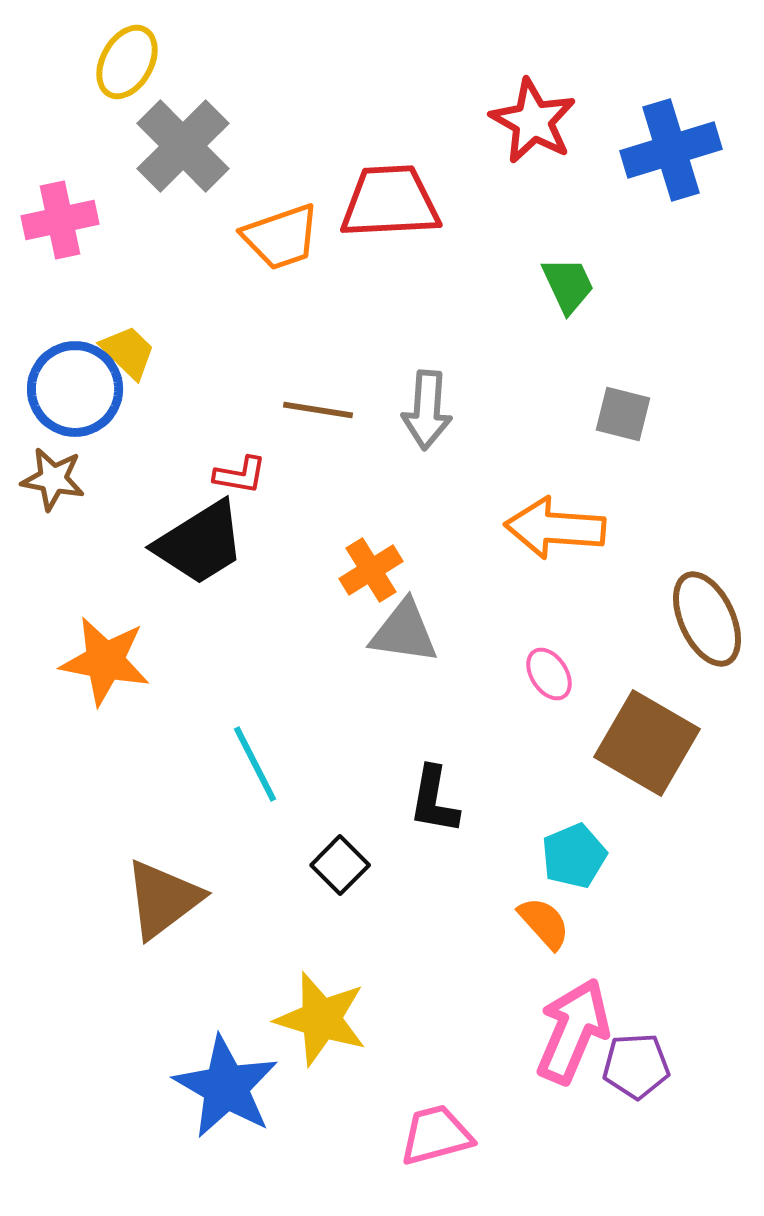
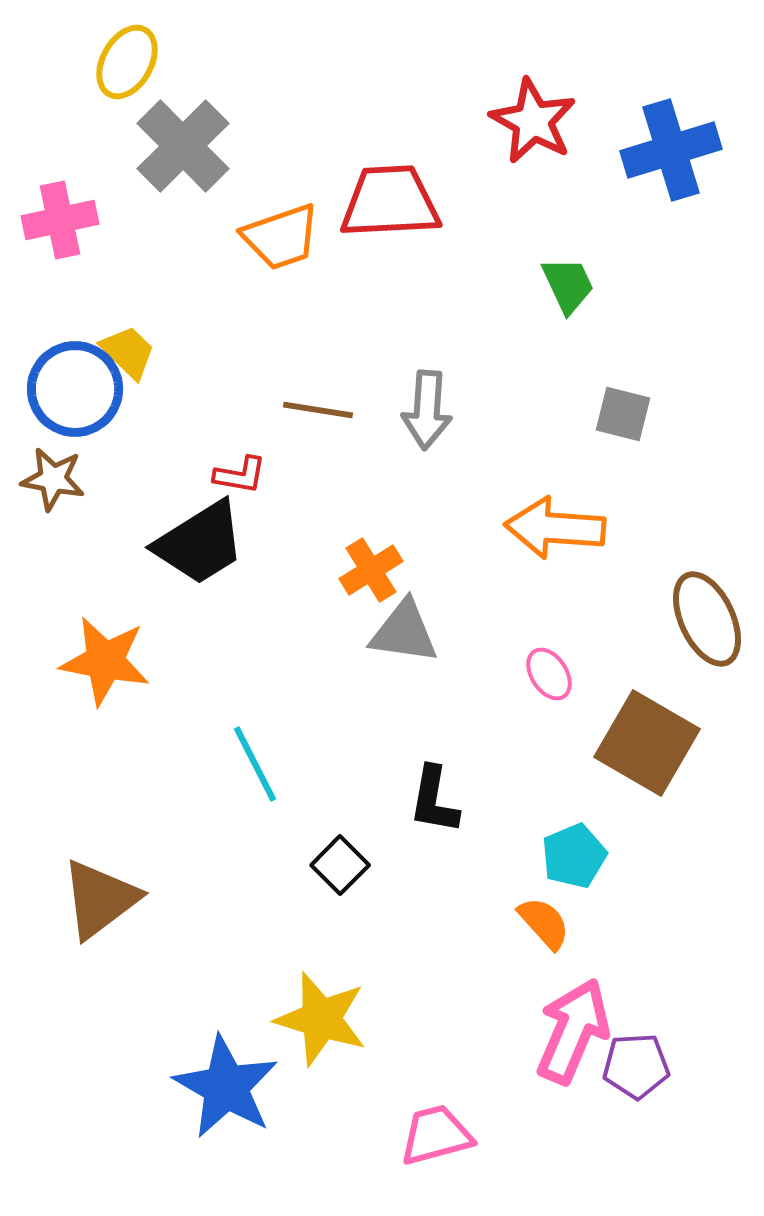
brown triangle: moved 63 px left
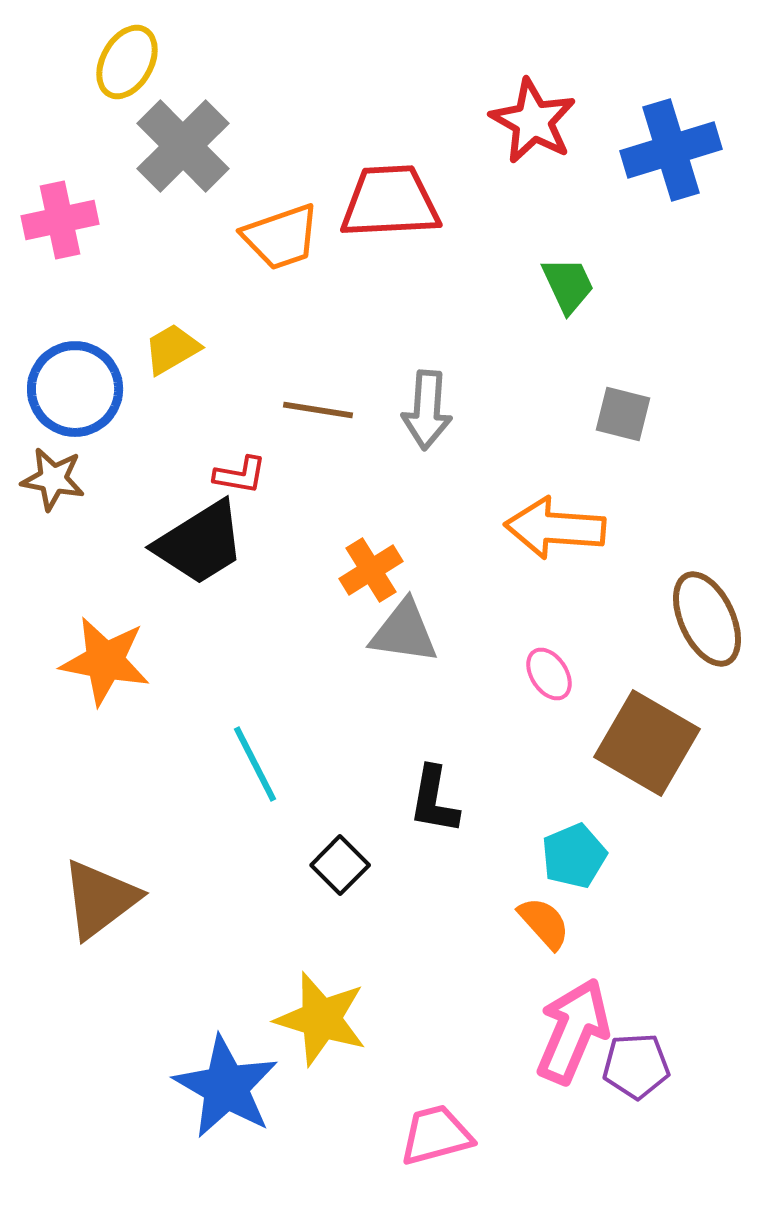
yellow trapezoid: moved 44 px right, 3 px up; rotated 74 degrees counterclockwise
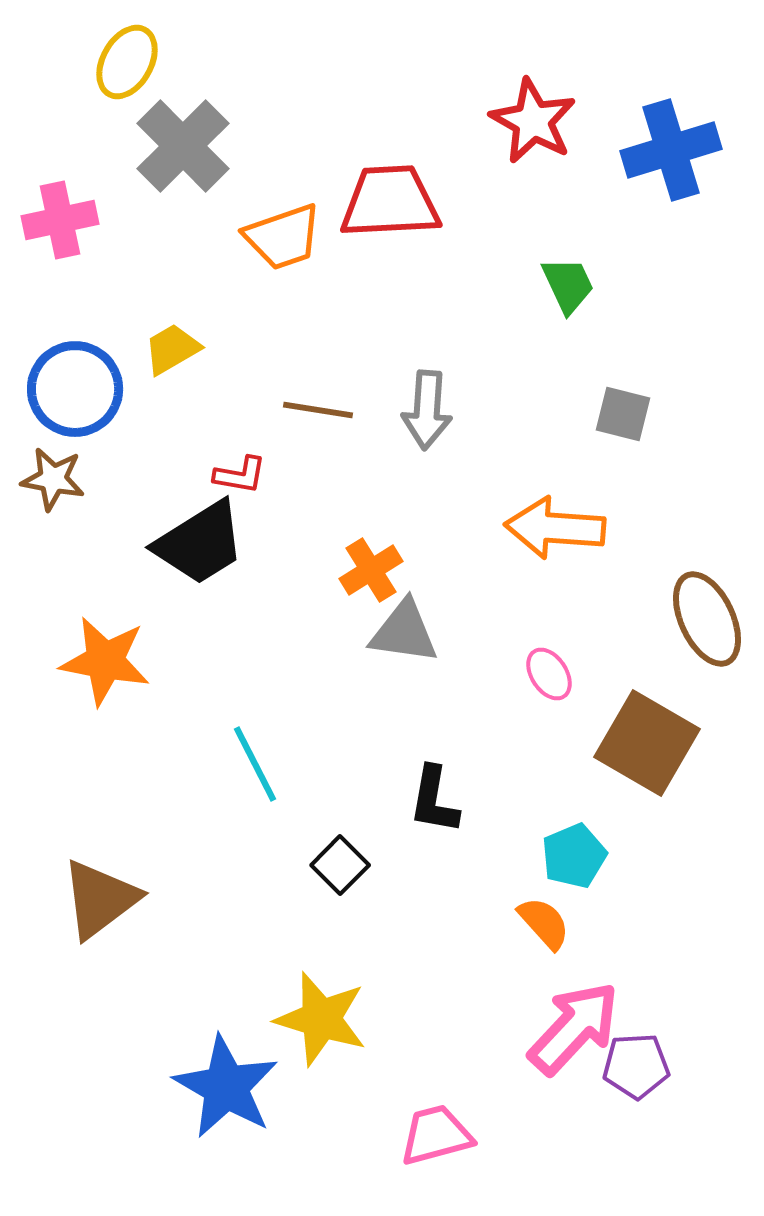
orange trapezoid: moved 2 px right
pink arrow: moved 1 px right, 3 px up; rotated 20 degrees clockwise
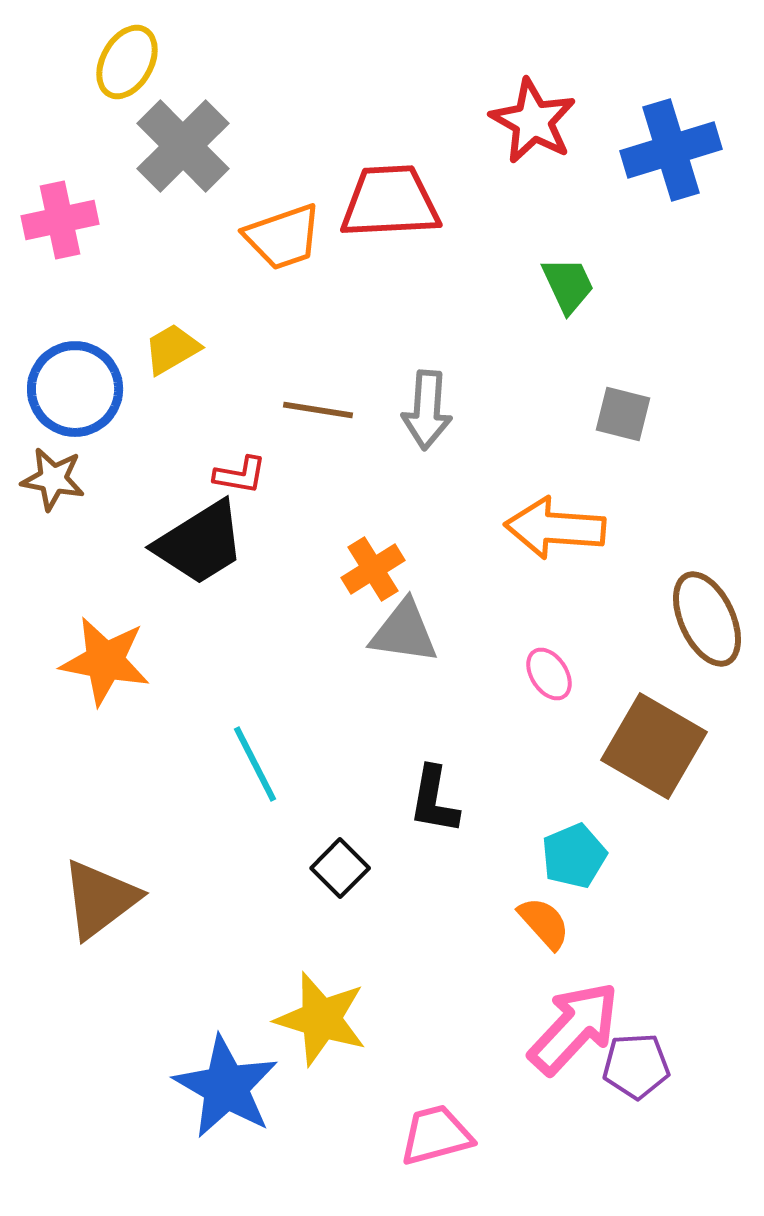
orange cross: moved 2 px right, 1 px up
brown square: moved 7 px right, 3 px down
black square: moved 3 px down
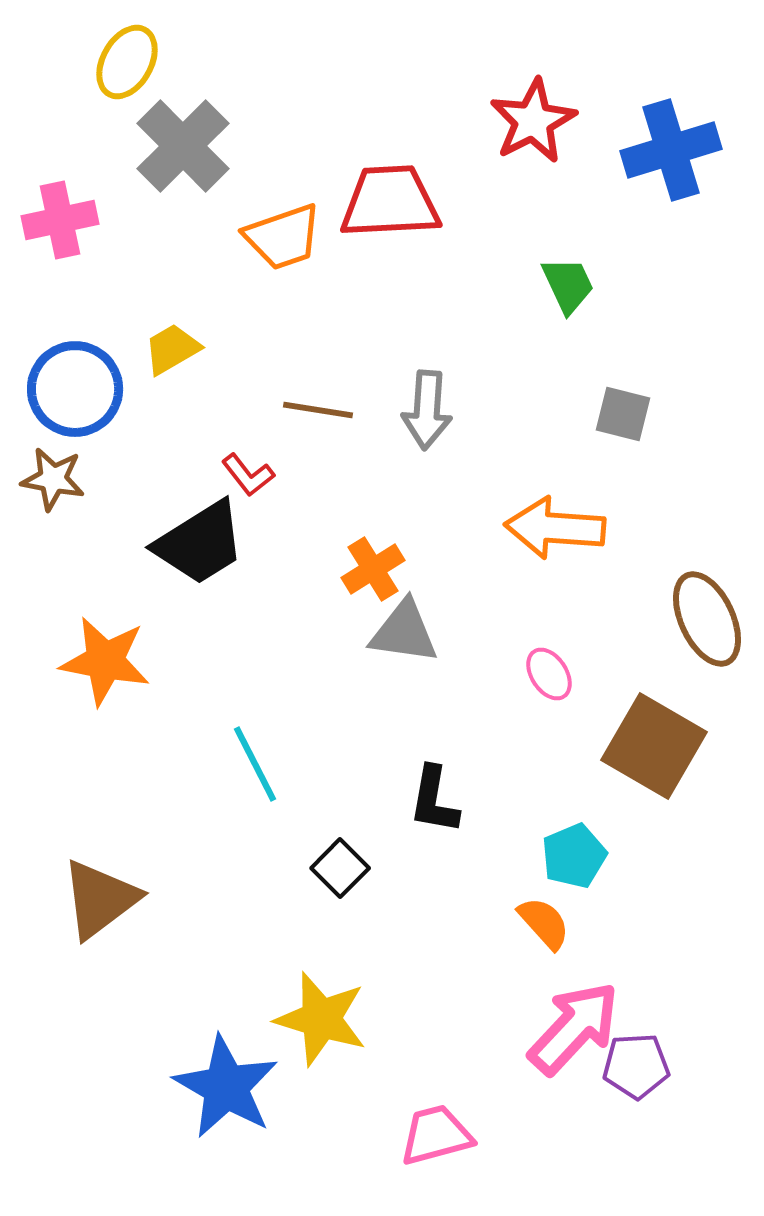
red star: rotated 16 degrees clockwise
red L-shape: moved 8 px right; rotated 42 degrees clockwise
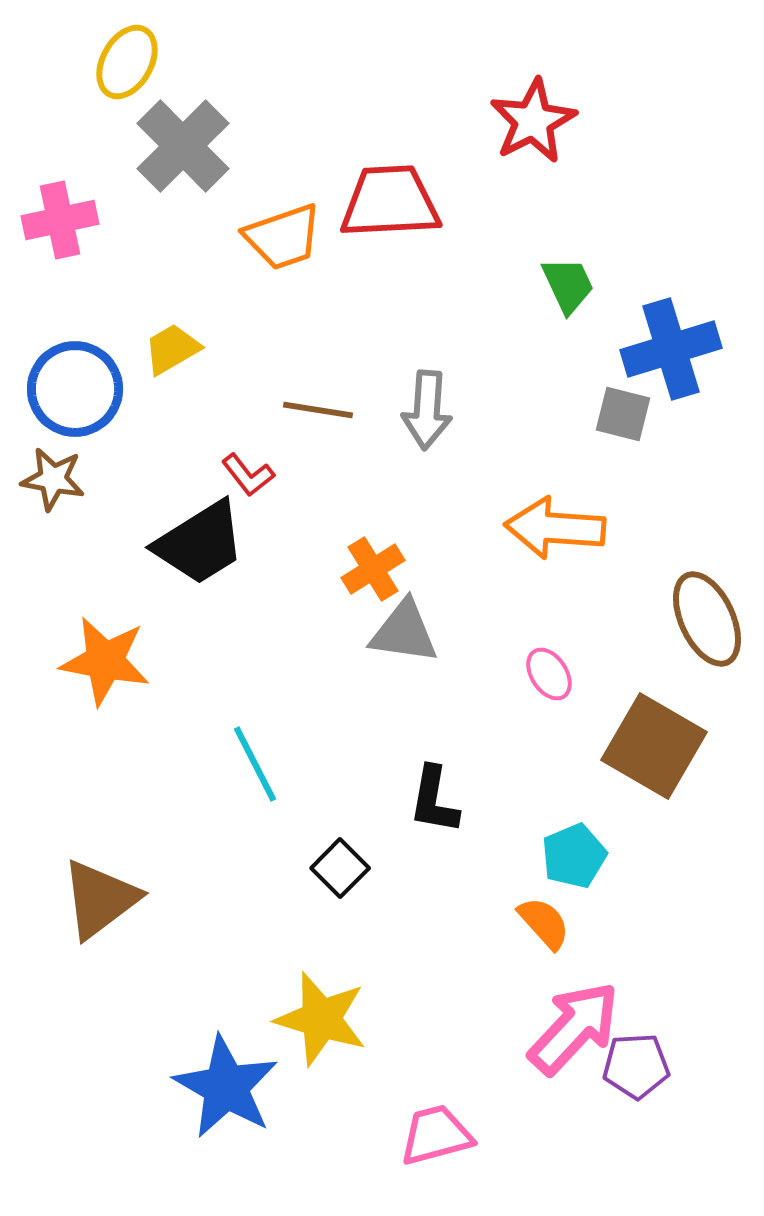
blue cross: moved 199 px down
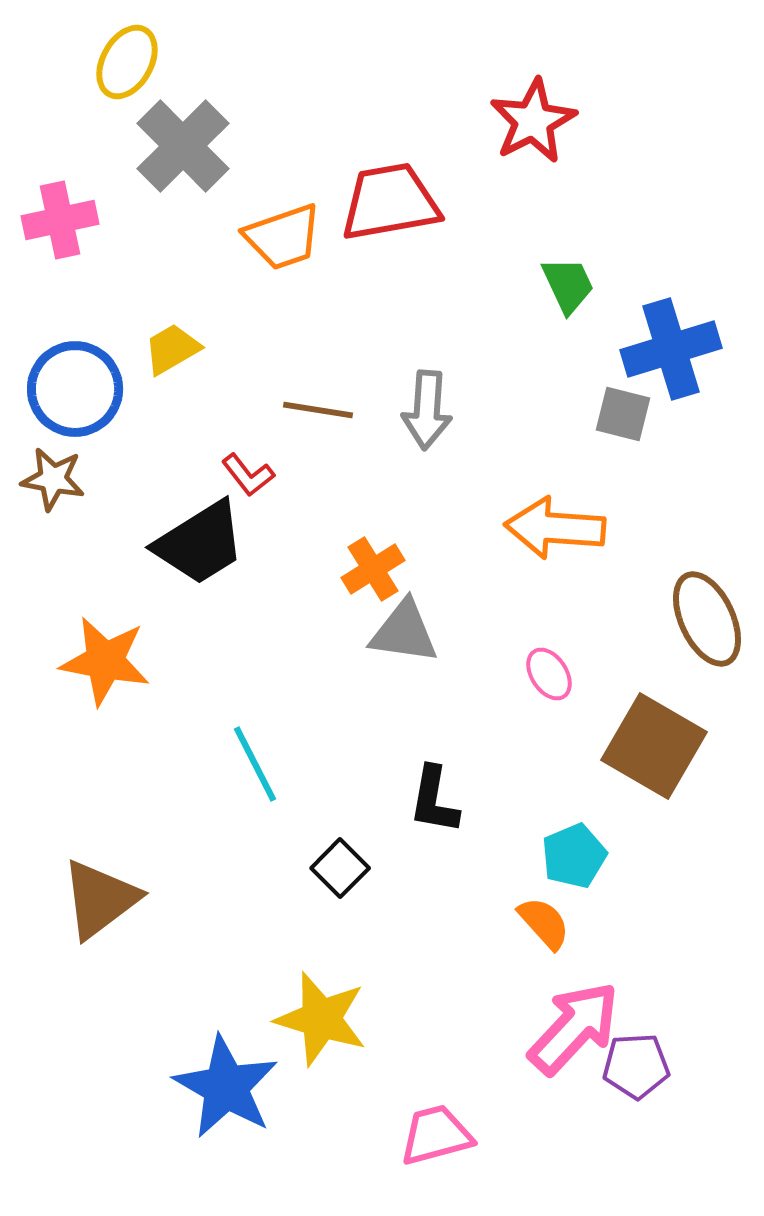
red trapezoid: rotated 7 degrees counterclockwise
